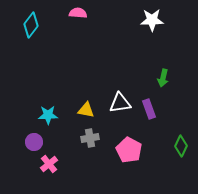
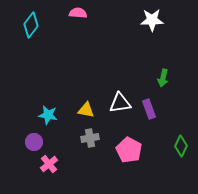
cyan star: rotated 12 degrees clockwise
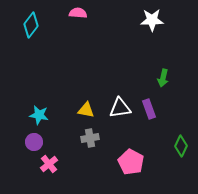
white triangle: moved 5 px down
cyan star: moved 9 px left
pink pentagon: moved 2 px right, 12 px down
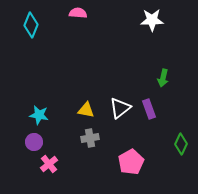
cyan diamond: rotated 15 degrees counterclockwise
white triangle: rotated 30 degrees counterclockwise
green diamond: moved 2 px up
pink pentagon: rotated 15 degrees clockwise
